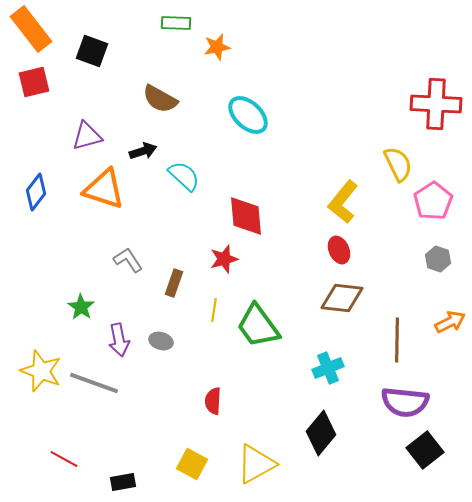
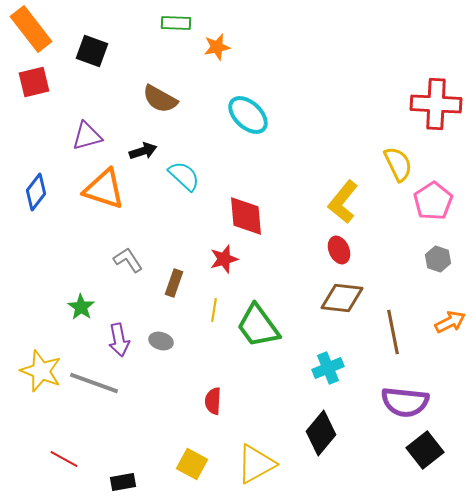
brown line at (397, 340): moved 4 px left, 8 px up; rotated 12 degrees counterclockwise
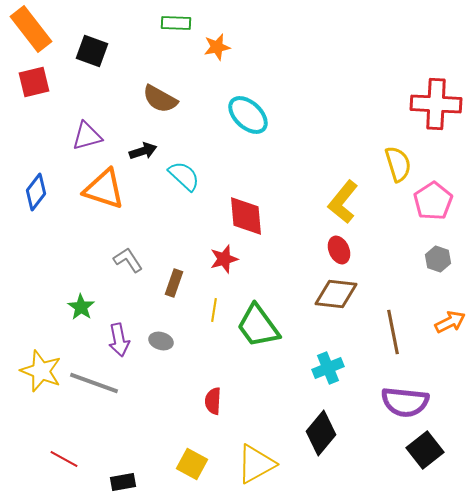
yellow semicircle at (398, 164): rotated 9 degrees clockwise
brown diamond at (342, 298): moved 6 px left, 4 px up
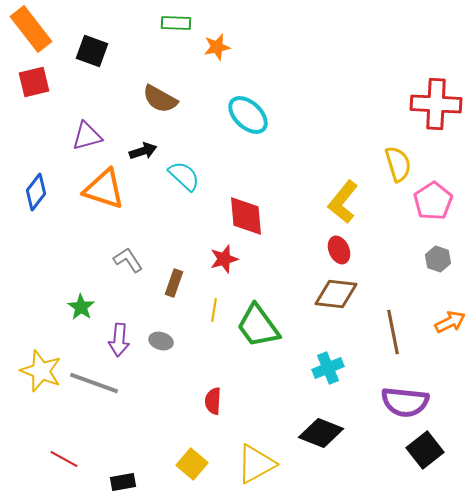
purple arrow at (119, 340): rotated 16 degrees clockwise
black diamond at (321, 433): rotated 72 degrees clockwise
yellow square at (192, 464): rotated 12 degrees clockwise
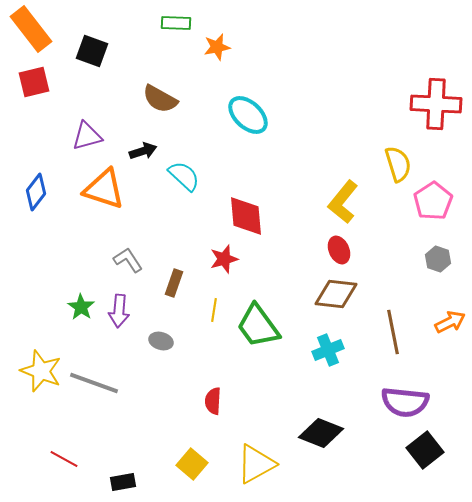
purple arrow at (119, 340): moved 29 px up
cyan cross at (328, 368): moved 18 px up
